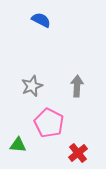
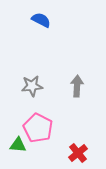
gray star: rotated 15 degrees clockwise
pink pentagon: moved 11 px left, 5 px down
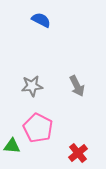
gray arrow: rotated 150 degrees clockwise
green triangle: moved 6 px left, 1 px down
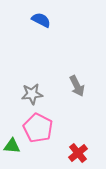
gray star: moved 8 px down
